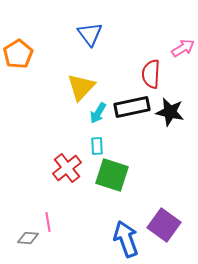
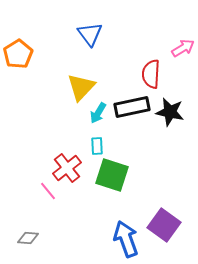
pink line: moved 31 px up; rotated 30 degrees counterclockwise
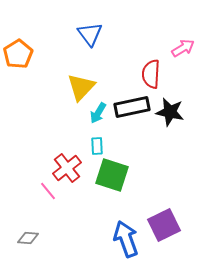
purple square: rotated 28 degrees clockwise
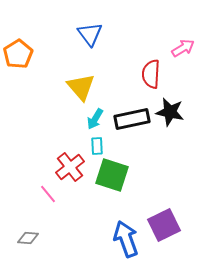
yellow triangle: rotated 24 degrees counterclockwise
black rectangle: moved 12 px down
cyan arrow: moved 3 px left, 6 px down
red cross: moved 3 px right, 1 px up
pink line: moved 3 px down
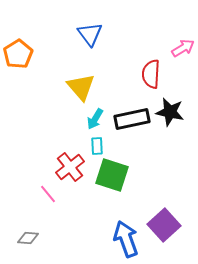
purple square: rotated 16 degrees counterclockwise
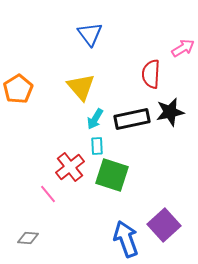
orange pentagon: moved 35 px down
black star: rotated 24 degrees counterclockwise
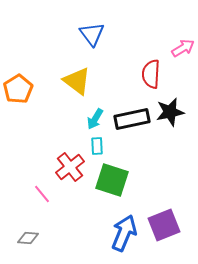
blue triangle: moved 2 px right
yellow triangle: moved 4 px left, 6 px up; rotated 12 degrees counterclockwise
green square: moved 5 px down
pink line: moved 6 px left
purple square: rotated 20 degrees clockwise
blue arrow: moved 2 px left, 6 px up; rotated 42 degrees clockwise
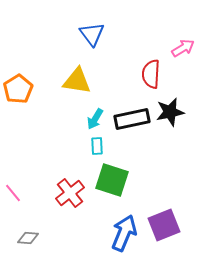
yellow triangle: rotated 28 degrees counterclockwise
red cross: moved 26 px down
pink line: moved 29 px left, 1 px up
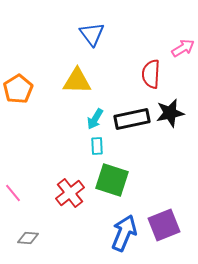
yellow triangle: rotated 8 degrees counterclockwise
black star: moved 1 px down
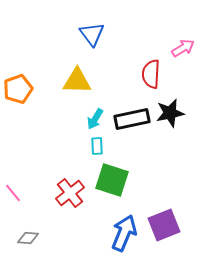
orange pentagon: rotated 12 degrees clockwise
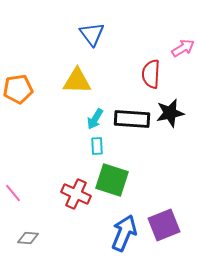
orange pentagon: rotated 12 degrees clockwise
black rectangle: rotated 16 degrees clockwise
red cross: moved 6 px right, 1 px down; rotated 28 degrees counterclockwise
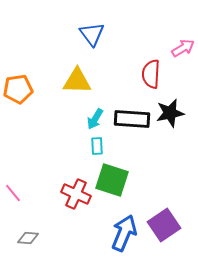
purple square: rotated 12 degrees counterclockwise
